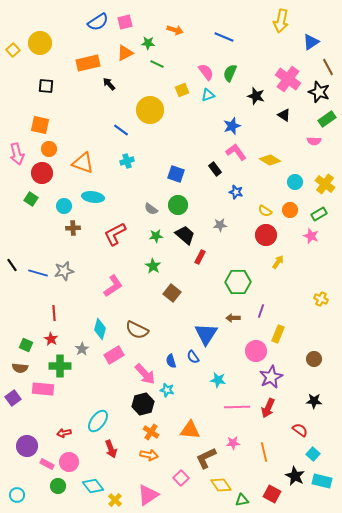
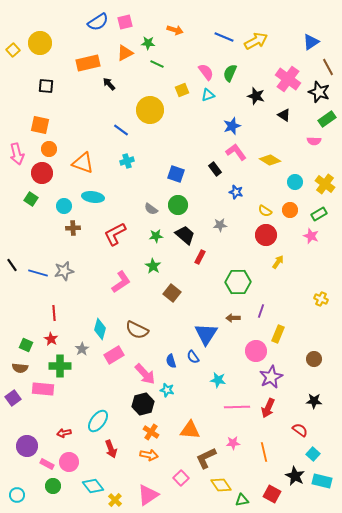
yellow arrow at (281, 21): moved 25 px left, 20 px down; rotated 130 degrees counterclockwise
pink L-shape at (113, 286): moved 8 px right, 4 px up
green circle at (58, 486): moved 5 px left
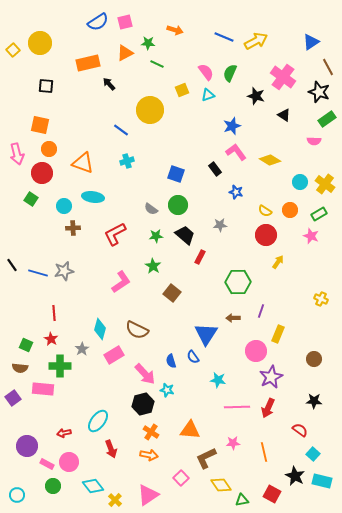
pink cross at (288, 79): moved 5 px left, 2 px up
cyan circle at (295, 182): moved 5 px right
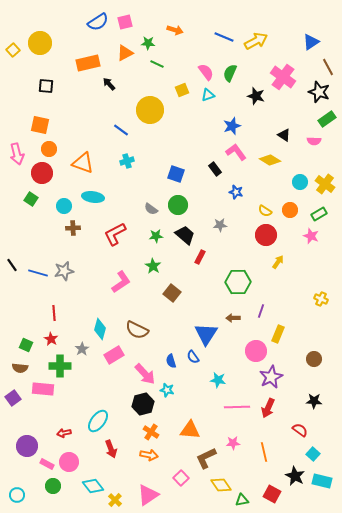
black triangle at (284, 115): moved 20 px down
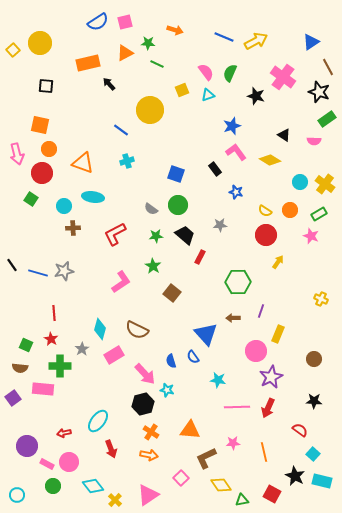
blue triangle at (206, 334): rotated 15 degrees counterclockwise
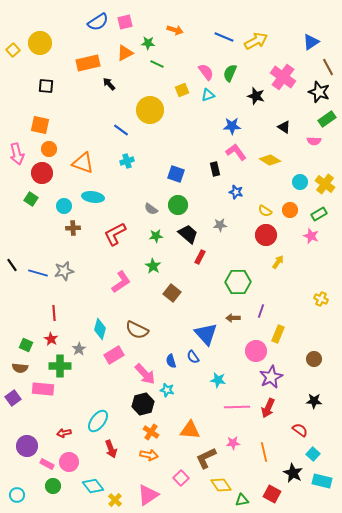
blue star at (232, 126): rotated 18 degrees clockwise
black triangle at (284, 135): moved 8 px up
black rectangle at (215, 169): rotated 24 degrees clockwise
black trapezoid at (185, 235): moved 3 px right, 1 px up
gray star at (82, 349): moved 3 px left
black star at (295, 476): moved 2 px left, 3 px up
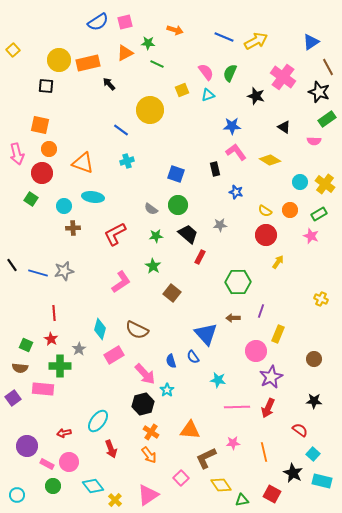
yellow circle at (40, 43): moved 19 px right, 17 px down
cyan star at (167, 390): rotated 24 degrees clockwise
orange arrow at (149, 455): rotated 42 degrees clockwise
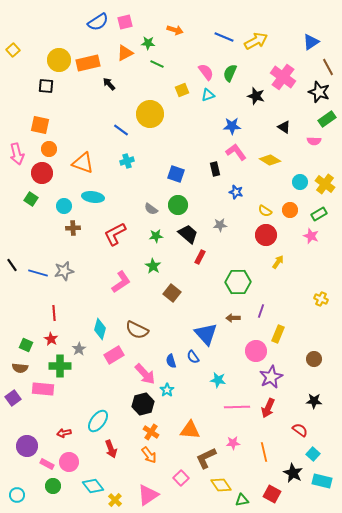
yellow circle at (150, 110): moved 4 px down
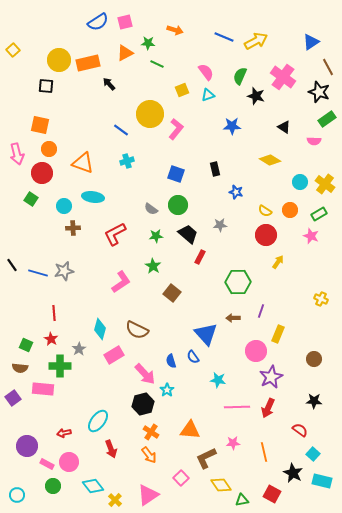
green semicircle at (230, 73): moved 10 px right, 3 px down
pink L-shape at (236, 152): moved 60 px left, 23 px up; rotated 75 degrees clockwise
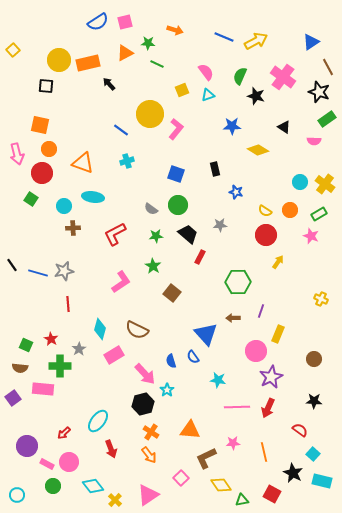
yellow diamond at (270, 160): moved 12 px left, 10 px up
red line at (54, 313): moved 14 px right, 9 px up
red arrow at (64, 433): rotated 32 degrees counterclockwise
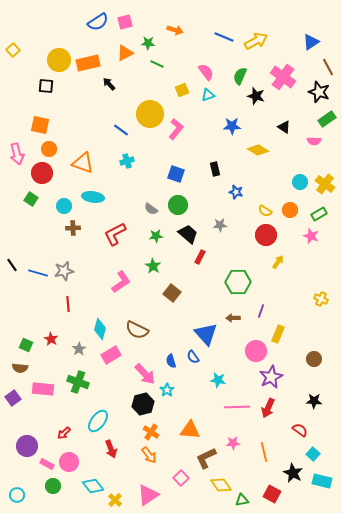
pink rectangle at (114, 355): moved 3 px left
green cross at (60, 366): moved 18 px right, 16 px down; rotated 20 degrees clockwise
